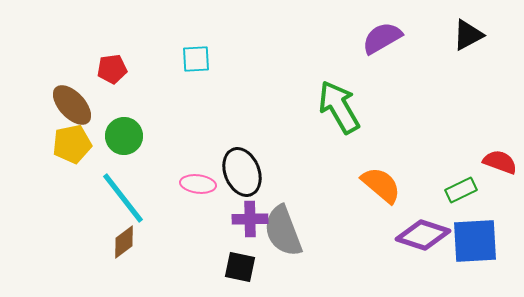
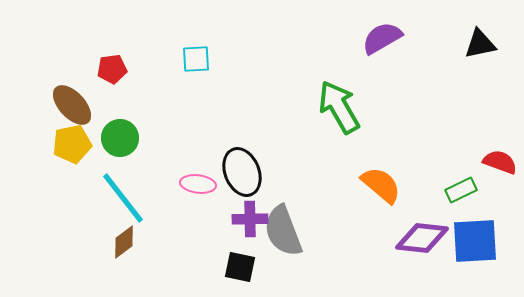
black triangle: moved 12 px right, 9 px down; rotated 16 degrees clockwise
green circle: moved 4 px left, 2 px down
purple diamond: moved 1 px left, 3 px down; rotated 12 degrees counterclockwise
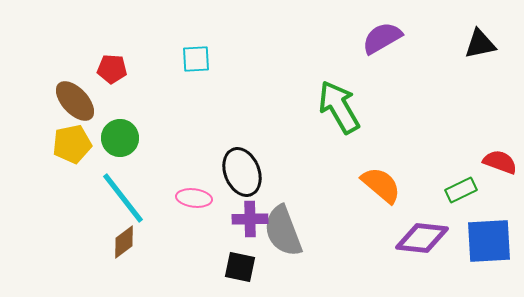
red pentagon: rotated 12 degrees clockwise
brown ellipse: moved 3 px right, 4 px up
pink ellipse: moved 4 px left, 14 px down
blue square: moved 14 px right
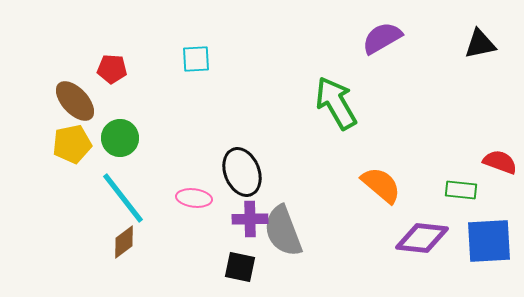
green arrow: moved 3 px left, 4 px up
green rectangle: rotated 32 degrees clockwise
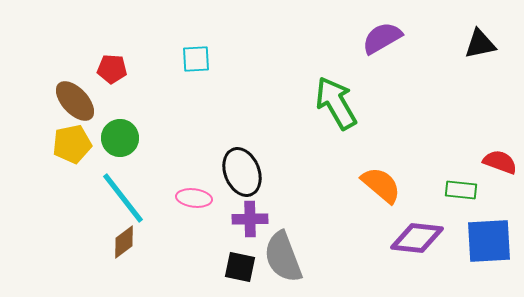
gray semicircle: moved 26 px down
purple diamond: moved 5 px left
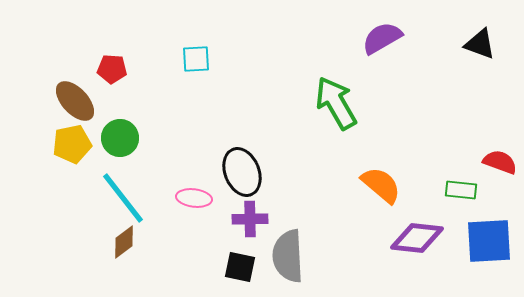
black triangle: rotated 32 degrees clockwise
gray semicircle: moved 5 px right, 1 px up; rotated 18 degrees clockwise
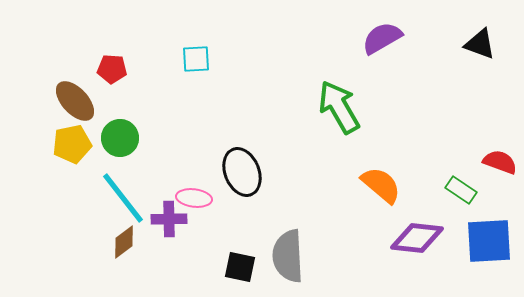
green arrow: moved 3 px right, 4 px down
green rectangle: rotated 28 degrees clockwise
purple cross: moved 81 px left
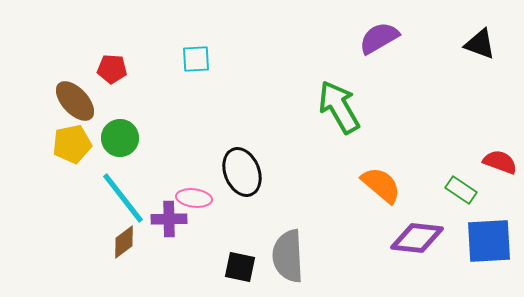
purple semicircle: moved 3 px left
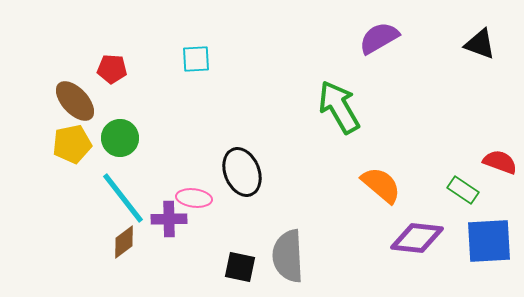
green rectangle: moved 2 px right
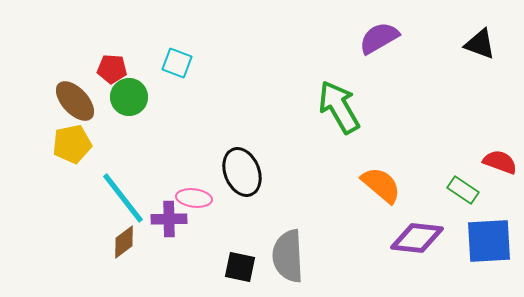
cyan square: moved 19 px left, 4 px down; rotated 24 degrees clockwise
green circle: moved 9 px right, 41 px up
